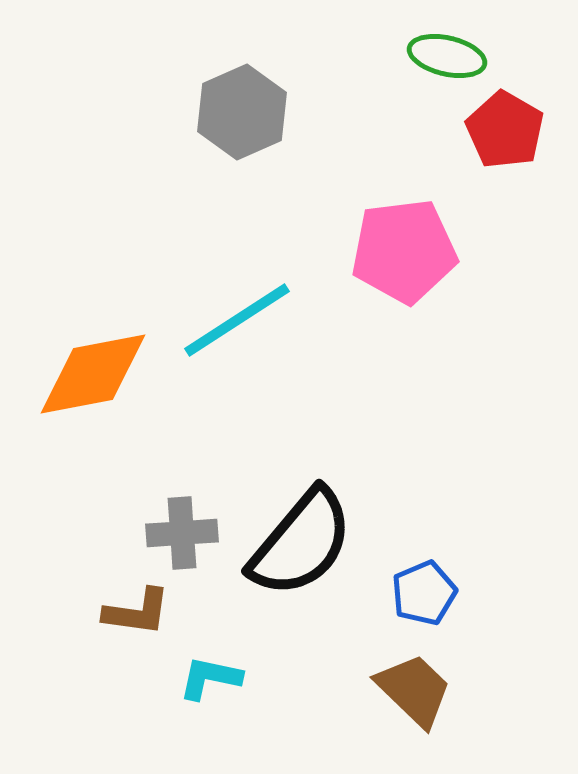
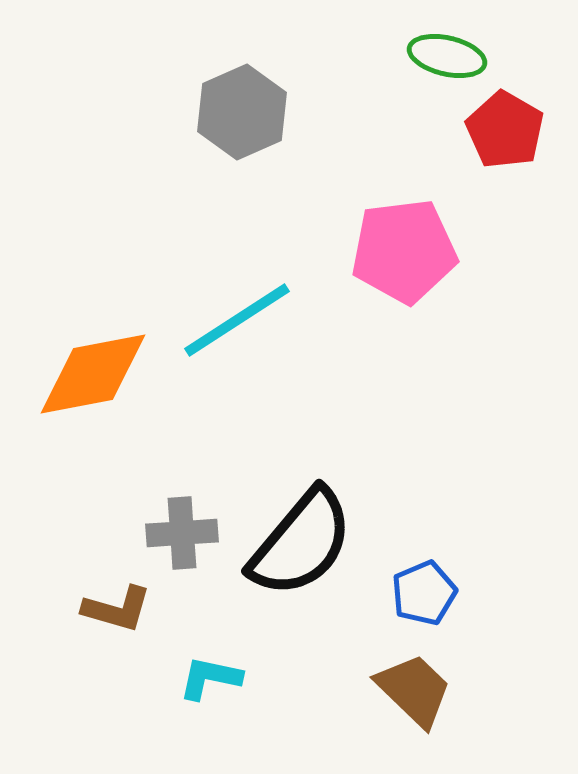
brown L-shape: moved 20 px left, 3 px up; rotated 8 degrees clockwise
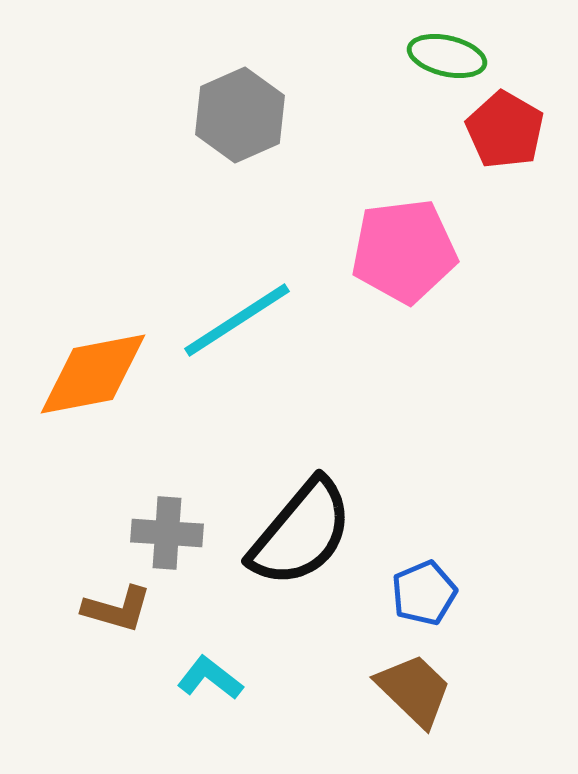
gray hexagon: moved 2 px left, 3 px down
gray cross: moved 15 px left; rotated 8 degrees clockwise
black semicircle: moved 10 px up
cyan L-shape: rotated 26 degrees clockwise
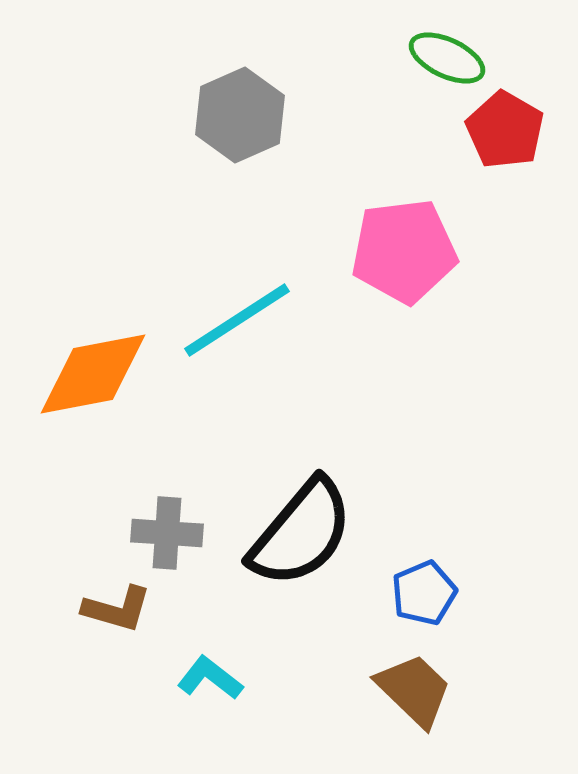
green ellipse: moved 2 px down; rotated 12 degrees clockwise
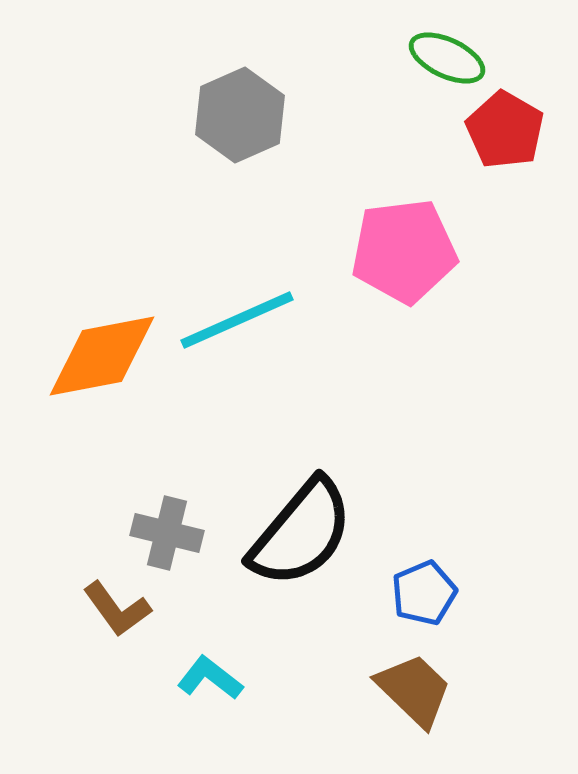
cyan line: rotated 9 degrees clockwise
orange diamond: moved 9 px right, 18 px up
gray cross: rotated 10 degrees clockwise
brown L-shape: rotated 38 degrees clockwise
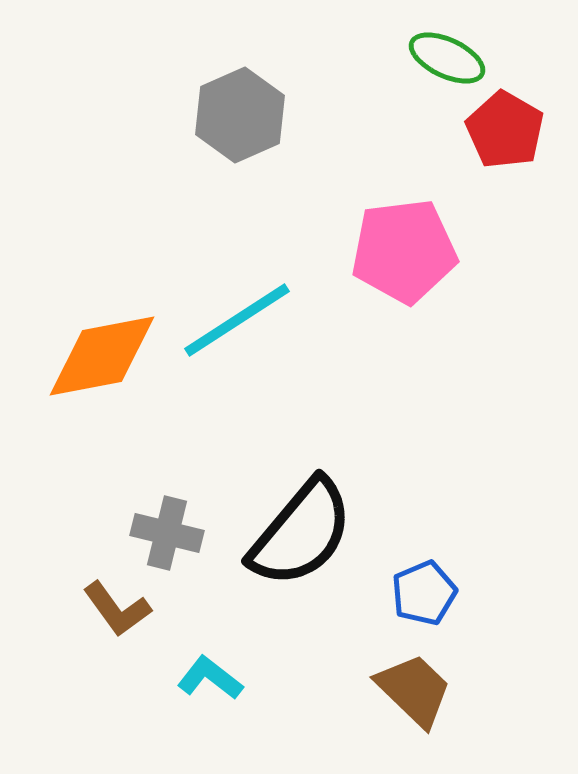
cyan line: rotated 9 degrees counterclockwise
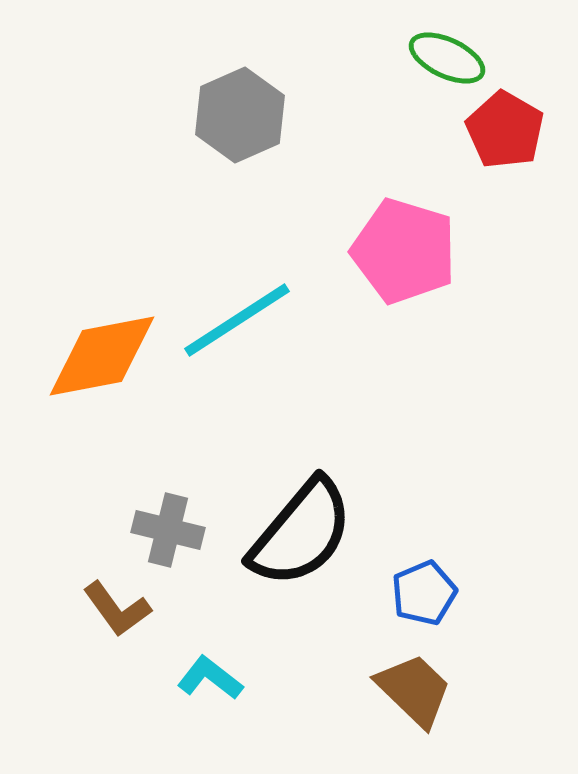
pink pentagon: rotated 24 degrees clockwise
gray cross: moved 1 px right, 3 px up
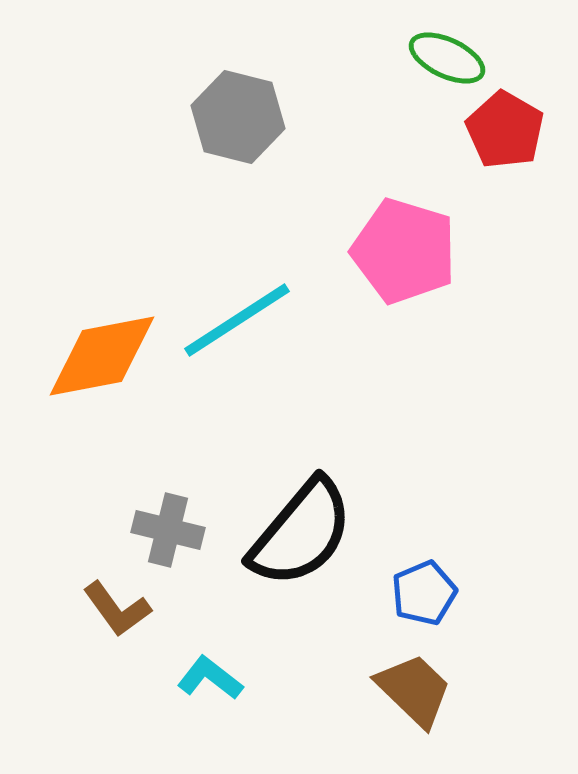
gray hexagon: moved 2 px left, 2 px down; rotated 22 degrees counterclockwise
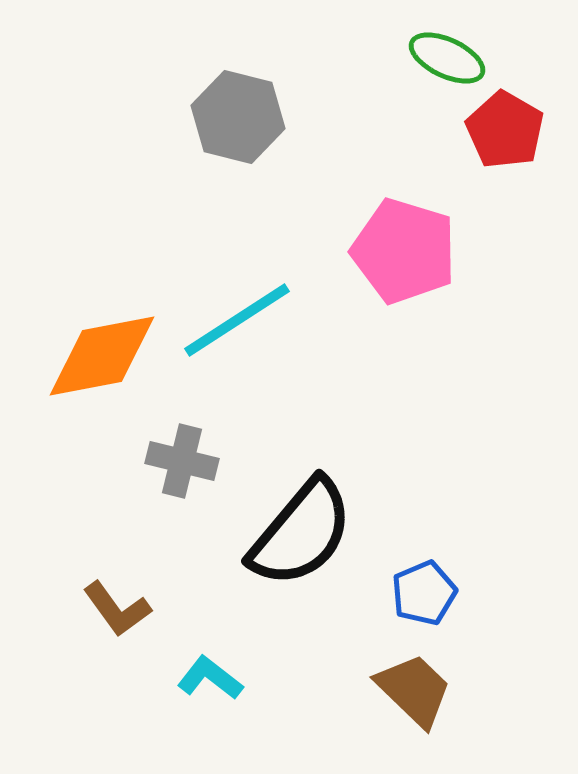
gray cross: moved 14 px right, 69 px up
